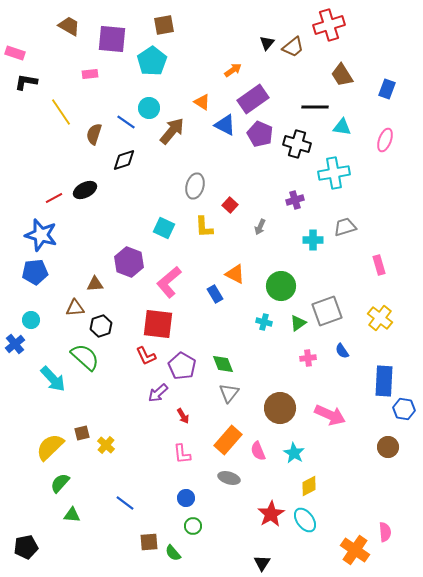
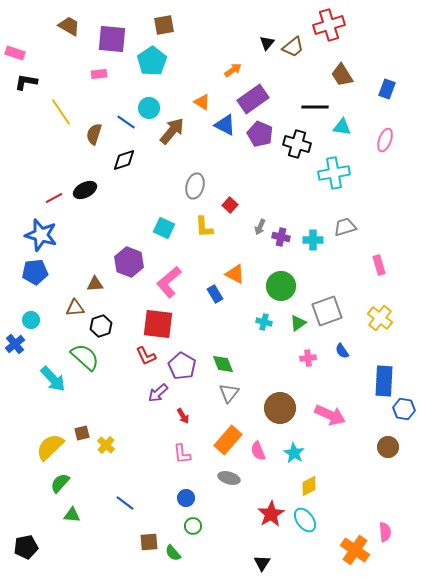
pink rectangle at (90, 74): moved 9 px right
purple cross at (295, 200): moved 14 px left, 37 px down; rotated 30 degrees clockwise
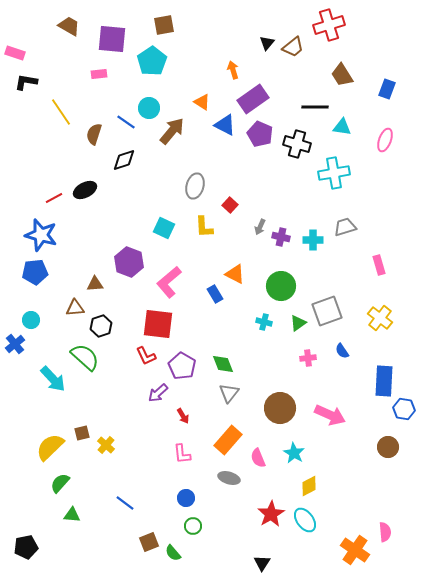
orange arrow at (233, 70): rotated 72 degrees counterclockwise
pink semicircle at (258, 451): moved 7 px down
brown square at (149, 542): rotated 18 degrees counterclockwise
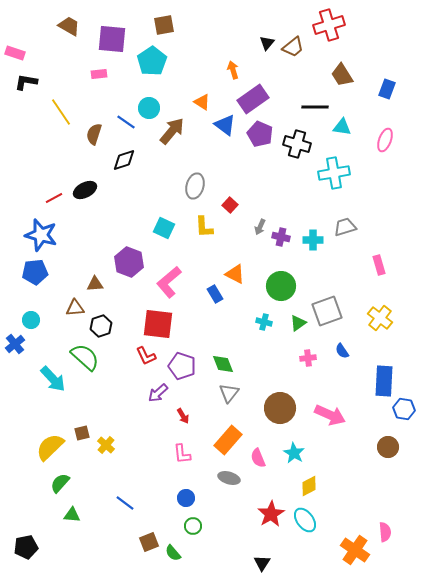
blue triangle at (225, 125): rotated 10 degrees clockwise
purple pentagon at (182, 366): rotated 12 degrees counterclockwise
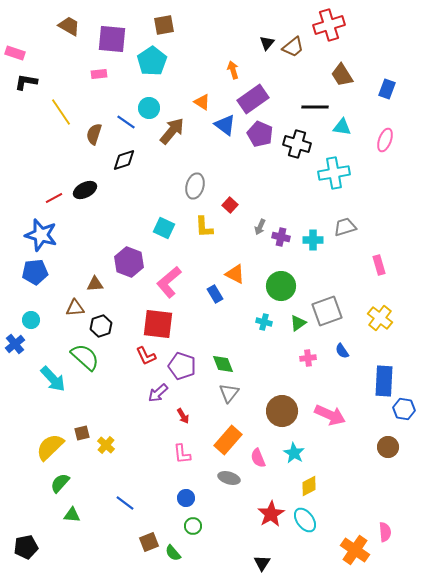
brown circle at (280, 408): moved 2 px right, 3 px down
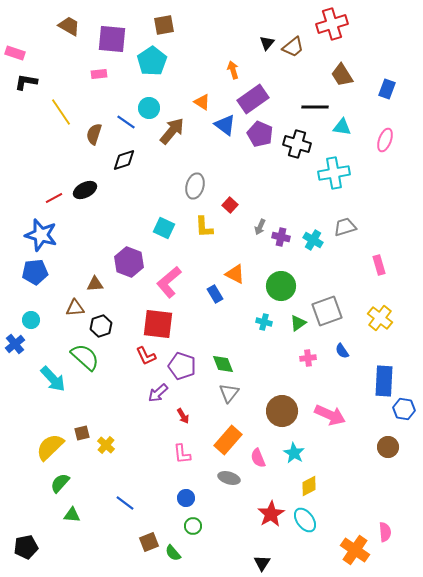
red cross at (329, 25): moved 3 px right, 1 px up
cyan cross at (313, 240): rotated 30 degrees clockwise
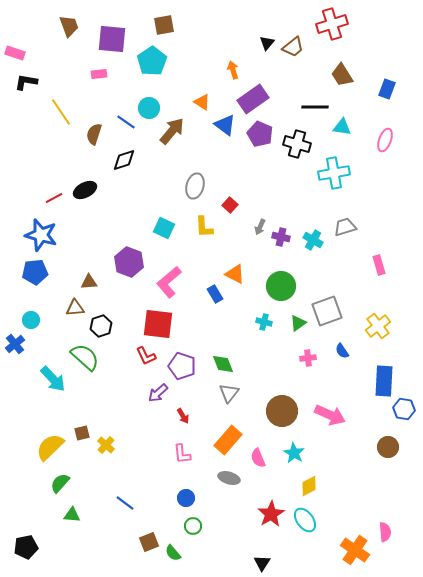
brown trapezoid at (69, 26): rotated 40 degrees clockwise
brown triangle at (95, 284): moved 6 px left, 2 px up
yellow cross at (380, 318): moved 2 px left, 8 px down; rotated 15 degrees clockwise
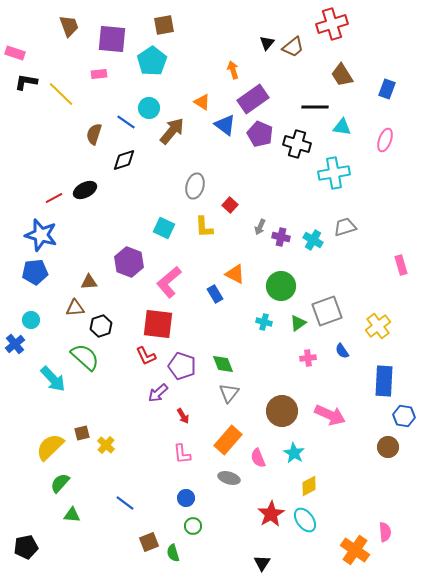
yellow line at (61, 112): moved 18 px up; rotated 12 degrees counterclockwise
pink rectangle at (379, 265): moved 22 px right
blue hexagon at (404, 409): moved 7 px down
green semicircle at (173, 553): rotated 24 degrees clockwise
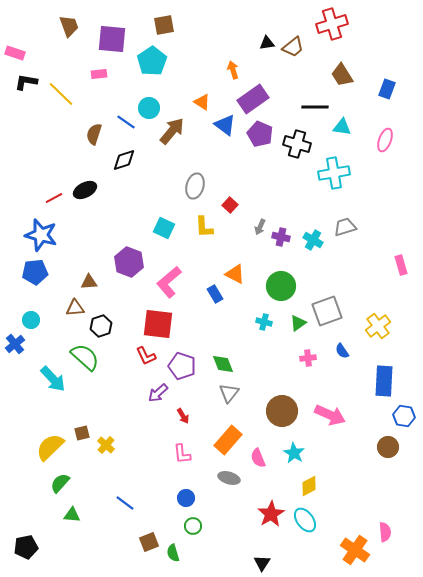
black triangle at (267, 43): rotated 42 degrees clockwise
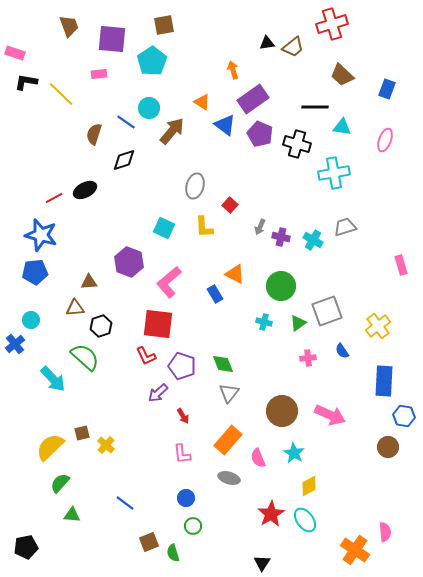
brown trapezoid at (342, 75): rotated 15 degrees counterclockwise
